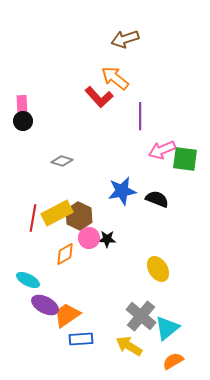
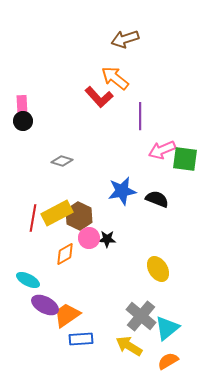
orange semicircle: moved 5 px left
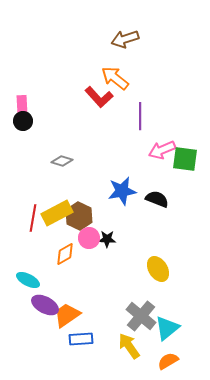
yellow arrow: rotated 24 degrees clockwise
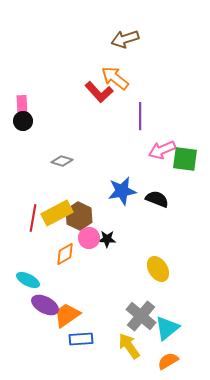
red L-shape: moved 5 px up
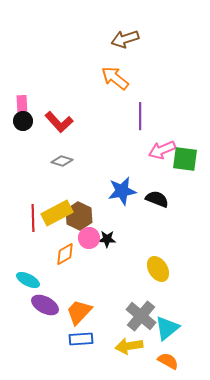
red L-shape: moved 40 px left, 30 px down
red line: rotated 12 degrees counterclockwise
orange trapezoid: moved 12 px right, 3 px up; rotated 12 degrees counterclockwise
yellow arrow: rotated 64 degrees counterclockwise
orange semicircle: rotated 60 degrees clockwise
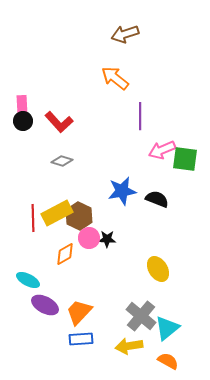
brown arrow: moved 5 px up
